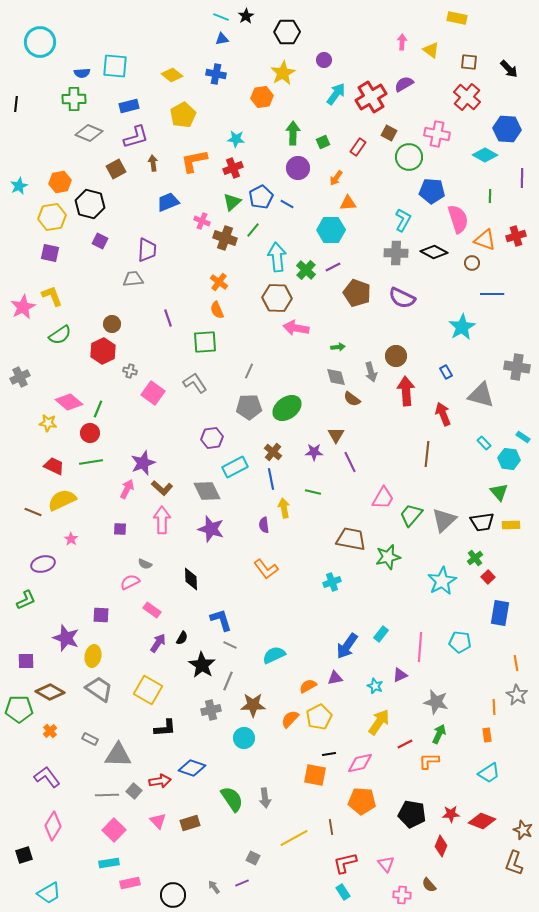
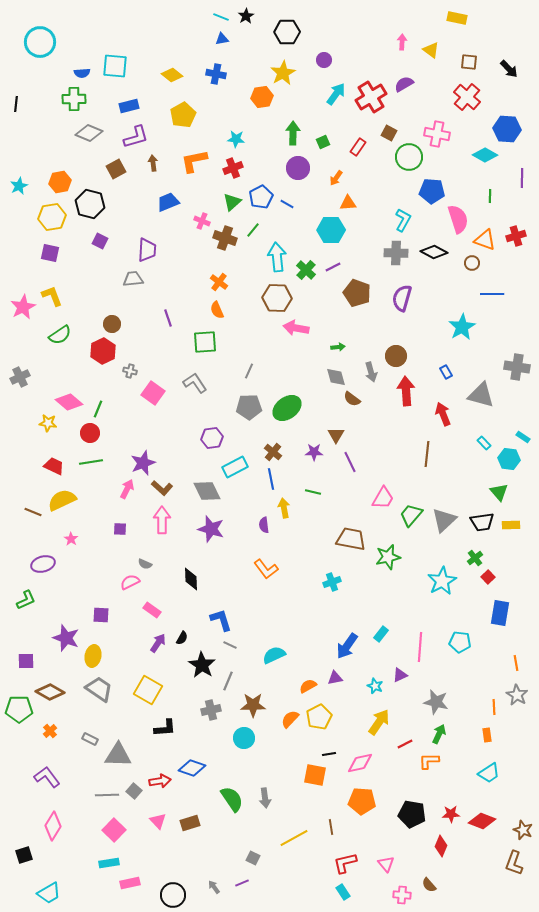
purple semicircle at (402, 298): rotated 80 degrees clockwise
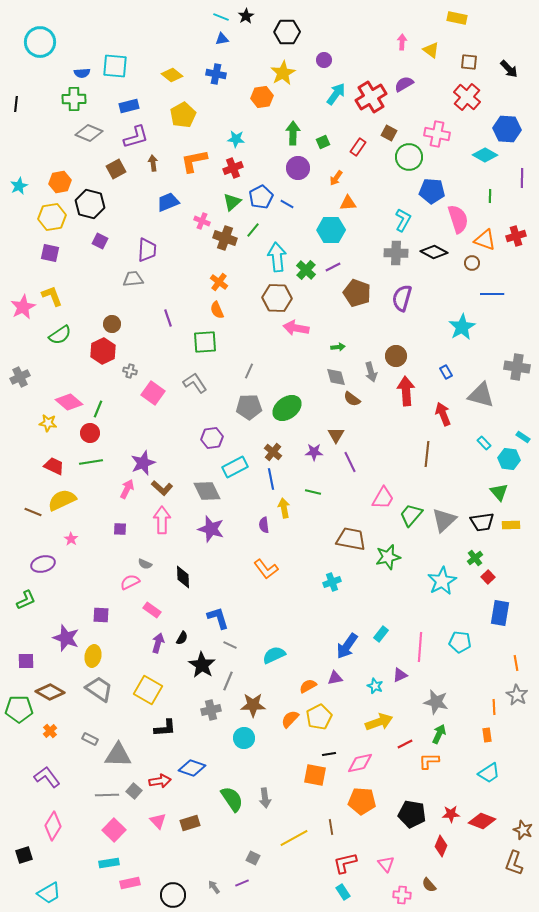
black diamond at (191, 579): moved 8 px left, 2 px up
blue L-shape at (221, 620): moved 3 px left, 2 px up
purple arrow at (158, 643): rotated 18 degrees counterclockwise
yellow arrow at (379, 722): rotated 36 degrees clockwise
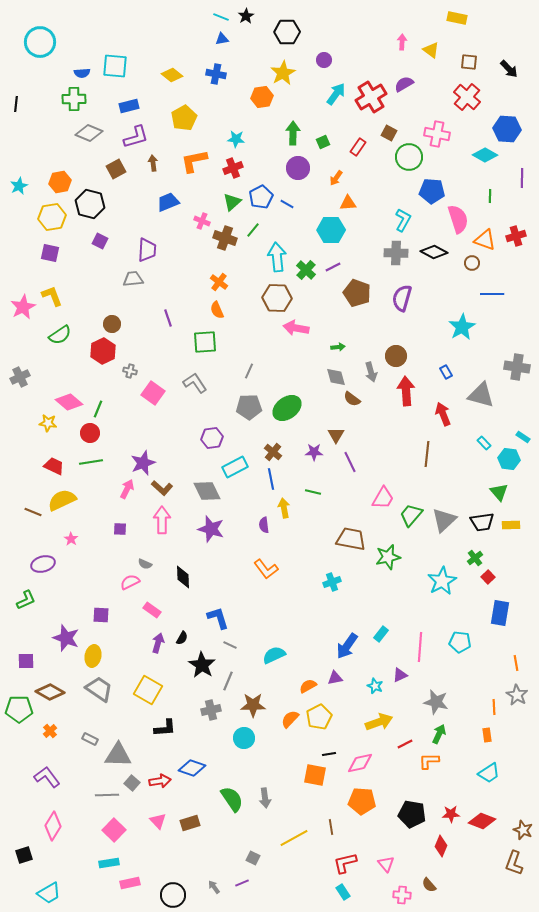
yellow pentagon at (183, 115): moved 1 px right, 3 px down
gray square at (134, 791): moved 2 px left, 8 px up
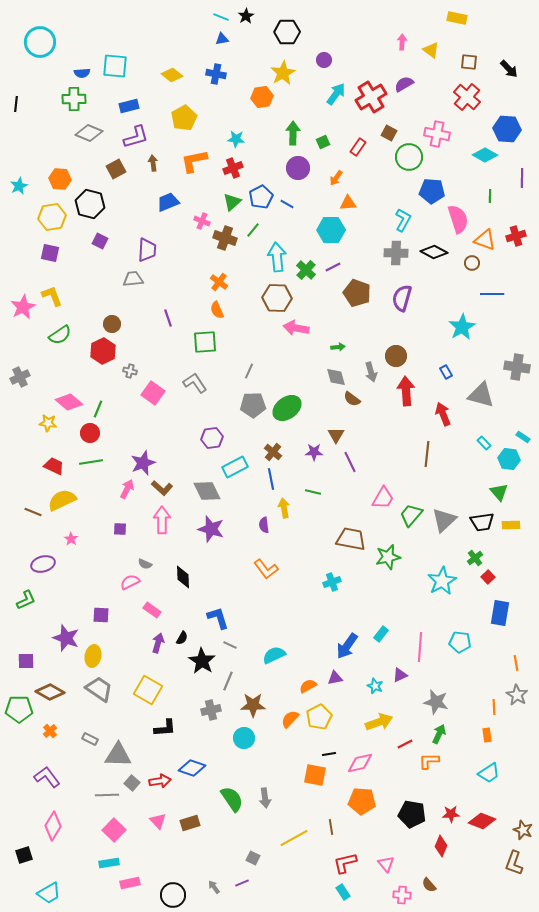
orange hexagon at (60, 182): moved 3 px up; rotated 15 degrees clockwise
gray pentagon at (249, 407): moved 4 px right, 2 px up
black star at (202, 665): moved 4 px up
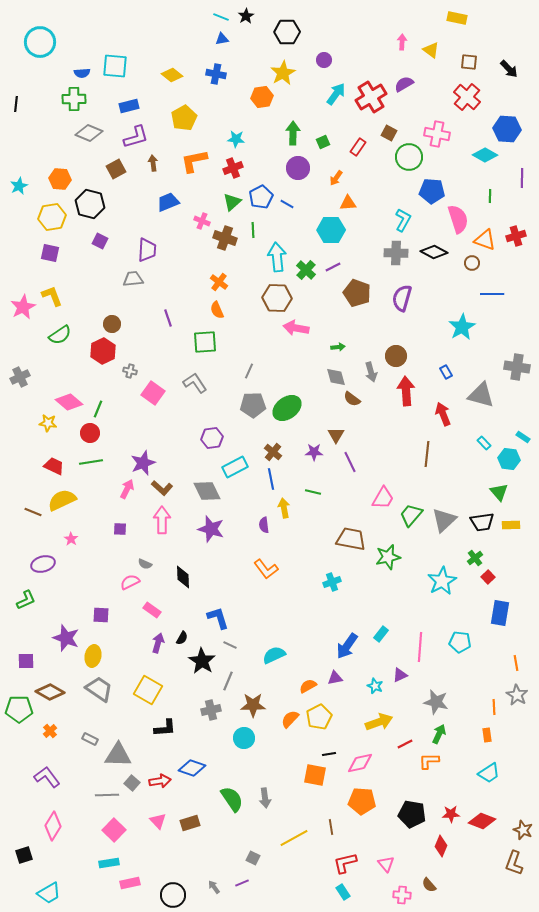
green line at (253, 230): rotated 42 degrees counterclockwise
